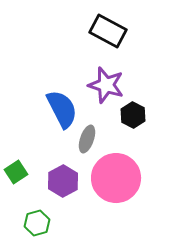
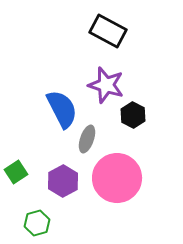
pink circle: moved 1 px right
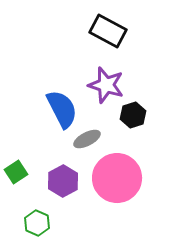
black hexagon: rotated 15 degrees clockwise
gray ellipse: rotated 44 degrees clockwise
green hexagon: rotated 20 degrees counterclockwise
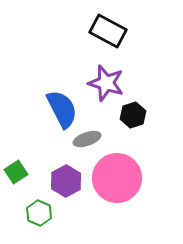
purple star: moved 2 px up
gray ellipse: rotated 8 degrees clockwise
purple hexagon: moved 3 px right
green hexagon: moved 2 px right, 10 px up
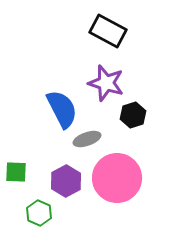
green square: rotated 35 degrees clockwise
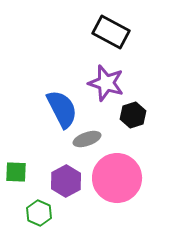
black rectangle: moved 3 px right, 1 px down
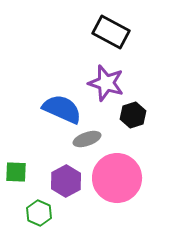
blue semicircle: rotated 39 degrees counterclockwise
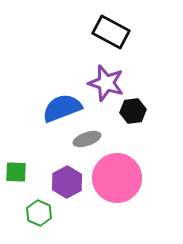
blue semicircle: moved 1 px up; rotated 45 degrees counterclockwise
black hexagon: moved 4 px up; rotated 10 degrees clockwise
purple hexagon: moved 1 px right, 1 px down
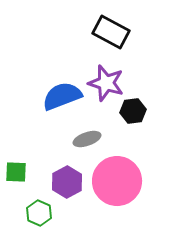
blue semicircle: moved 12 px up
pink circle: moved 3 px down
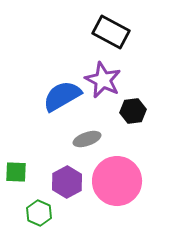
purple star: moved 3 px left, 3 px up; rotated 9 degrees clockwise
blue semicircle: rotated 9 degrees counterclockwise
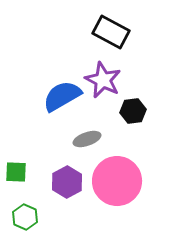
green hexagon: moved 14 px left, 4 px down
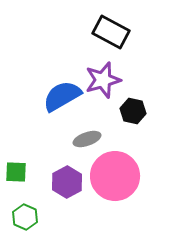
purple star: rotated 30 degrees clockwise
black hexagon: rotated 20 degrees clockwise
pink circle: moved 2 px left, 5 px up
